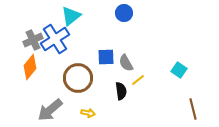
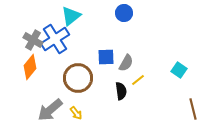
gray cross: rotated 36 degrees counterclockwise
gray semicircle: rotated 120 degrees counterclockwise
yellow arrow: moved 12 px left; rotated 40 degrees clockwise
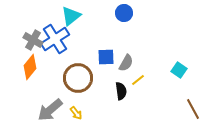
brown line: rotated 15 degrees counterclockwise
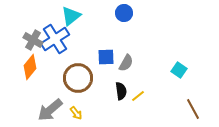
yellow line: moved 16 px down
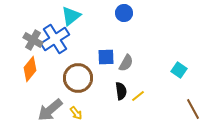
orange diamond: moved 2 px down
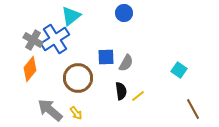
gray arrow: rotated 80 degrees clockwise
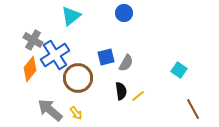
blue cross: moved 16 px down
blue square: rotated 12 degrees counterclockwise
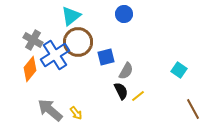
blue circle: moved 1 px down
gray semicircle: moved 8 px down
brown circle: moved 36 px up
black semicircle: rotated 18 degrees counterclockwise
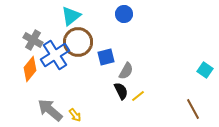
cyan square: moved 26 px right
yellow arrow: moved 1 px left, 2 px down
